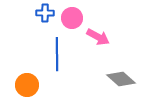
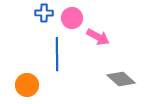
blue cross: moved 1 px left
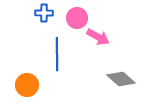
pink circle: moved 5 px right
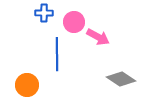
pink circle: moved 3 px left, 4 px down
gray diamond: rotated 8 degrees counterclockwise
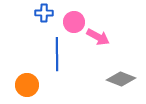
gray diamond: rotated 12 degrees counterclockwise
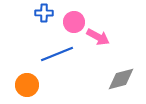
blue line: rotated 68 degrees clockwise
gray diamond: rotated 36 degrees counterclockwise
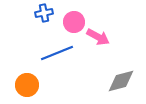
blue cross: rotated 12 degrees counterclockwise
blue line: moved 1 px up
gray diamond: moved 2 px down
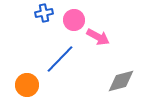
pink circle: moved 2 px up
blue line: moved 3 px right, 6 px down; rotated 24 degrees counterclockwise
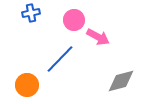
blue cross: moved 13 px left
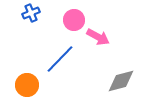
blue cross: rotated 12 degrees counterclockwise
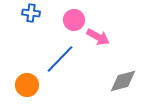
blue cross: rotated 30 degrees clockwise
gray diamond: moved 2 px right
